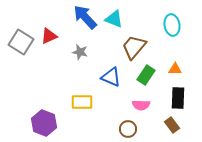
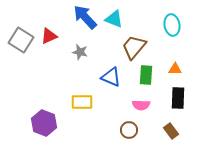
gray square: moved 2 px up
green rectangle: rotated 30 degrees counterclockwise
brown rectangle: moved 1 px left, 6 px down
brown circle: moved 1 px right, 1 px down
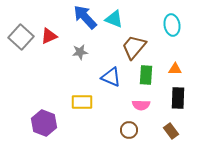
gray square: moved 3 px up; rotated 10 degrees clockwise
gray star: rotated 21 degrees counterclockwise
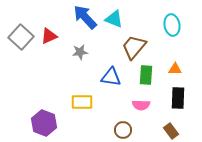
blue triangle: rotated 15 degrees counterclockwise
brown circle: moved 6 px left
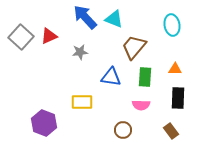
green rectangle: moved 1 px left, 2 px down
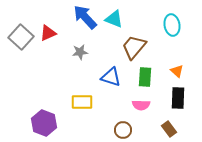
red triangle: moved 1 px left, 3 px up
orange triangle: moved 2 px right, 2 px down; rotated 40 degrees clockwise
blue triangle: rotated 10 degrees clockwise
brown rectangle: moved 2 px left, 2 px up
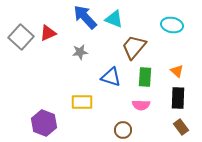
cyan ellipse: rotated 70 degrees counterclockwise
brown rectangle: moved 12 px right, 2 px up
